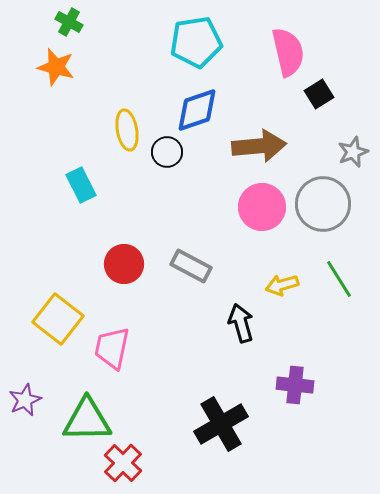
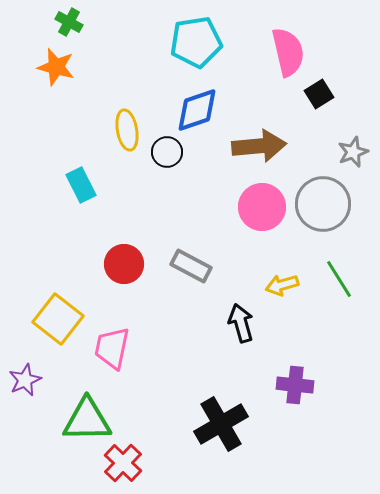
purple star: moved 20 px up
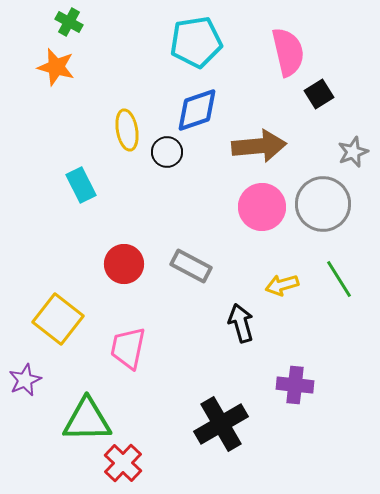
pink trapezoid: moved 16 px right
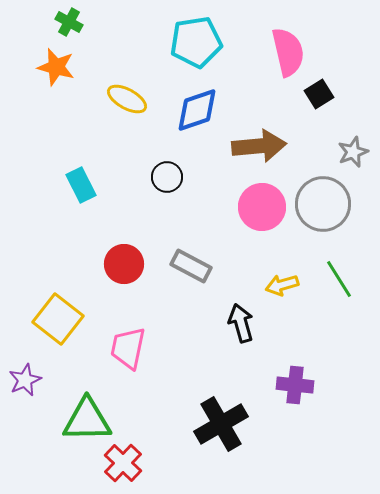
yellow ellipse: moved 31 px up; rotated 51 degrees counterclockwise
black circle: moved 25 px down
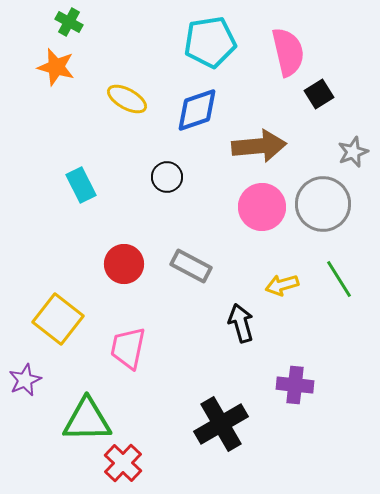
cyan pentagon: moved 14 px right
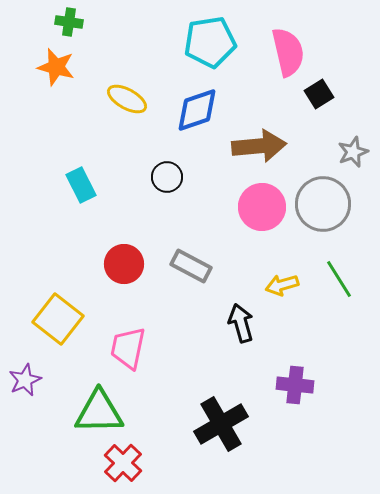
green cross: rotated 20 degrees counterclockwise
green triangle: moved 12 px right, 8 px up
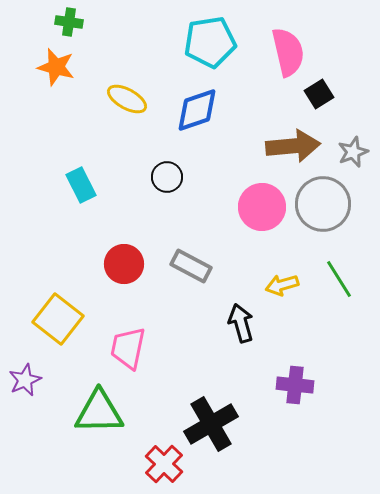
brown arrow: moved 34 px right
black cross: moved 10 px left
red cross: moved 41 px right, 1 px down
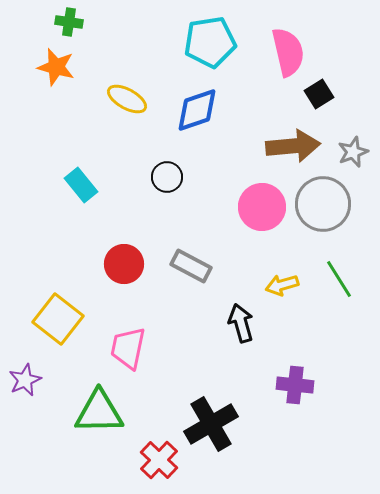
cyan rectangle: rotated 12 degrees counterclockwise
red cross: moved 5 px left, 4 px up
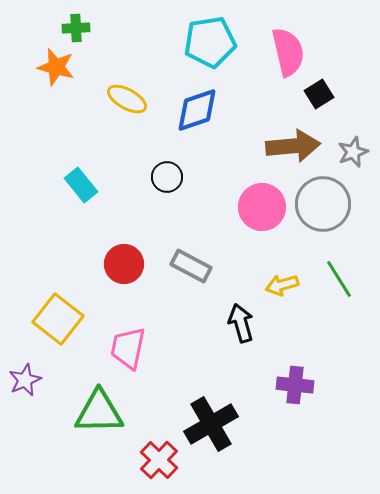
green cross: moved 7 px right, 6 px down; rotated 12 degrees counterclockwise
